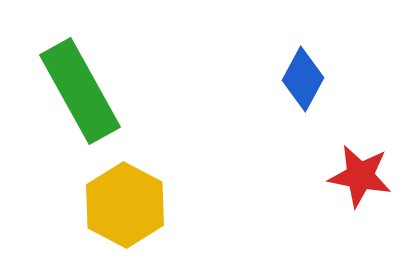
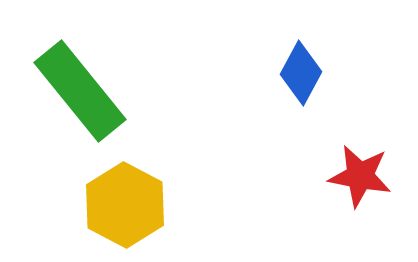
blue diamond: moved 2 px left, 6 px up
green rectangle: rotated 10 degrees counterclockwise
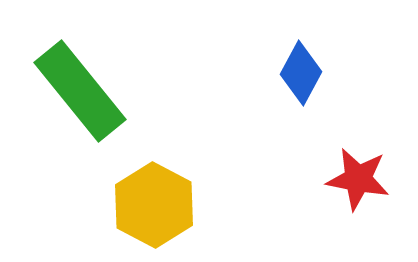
red star: moved 2 px left, 3 px down
yellow hexagon: moved 29 px right
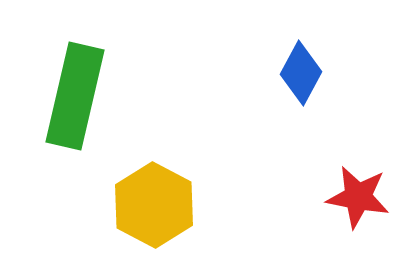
green rectangle: moved 5 px left, 5 px down; rotated 52 degrees clockwise
red star: moved 18 px down
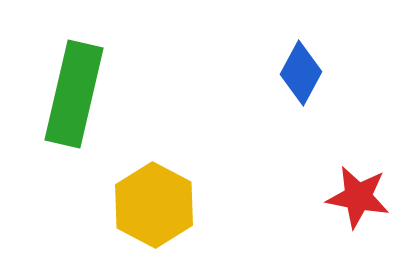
green rectangle: moved 1 px left, 2 px up
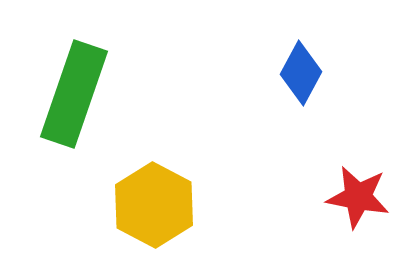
green rectangle: rotated 6 degrees clockwise
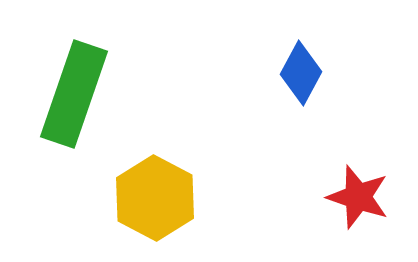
red star: rotated 8 degrees clockwise
yellow hexagon: moved 1 px right, 7 px up
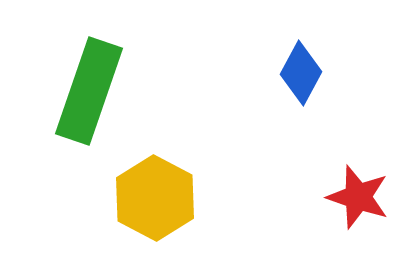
green rectangle: moved 15 px right, 3 px up
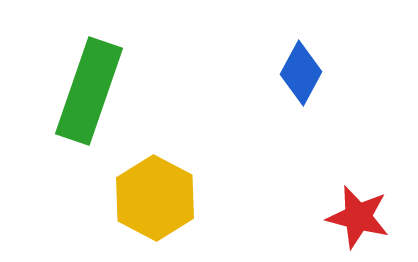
red star: moved 20 px down; rotated 4 degrees counterclockwise
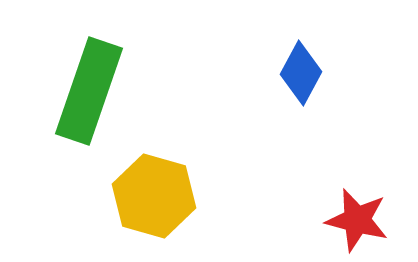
yellow hexagon: moved 1 px left, 2 px up; rotated 12 degrees counterclockwise
red star: moved 1 px left, 3 px down
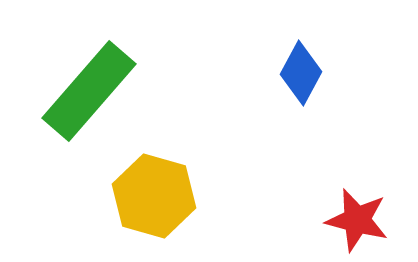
green rectangle: rotated 22 degrees clockwise
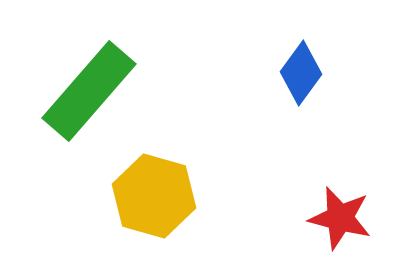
blue diamond: rotated 8 degrees clockwise
red star: moved 17 px left, 2 px up
